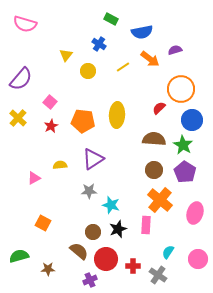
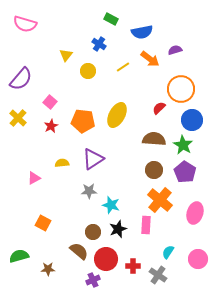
yellow ellipse at (117, 115): rotated 25 degrees clockwise
yellow semicircle at (60, 165): moved 2 px right, 2 px up
purple cross at (90, 280): moved 3 px right
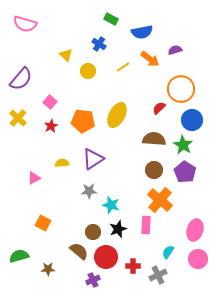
yellow triangle at (66, 55): rotated 24 degrees counterclockwise
pink ellipse at (195, 213): moved 17 px down
red circle at (106, 259): moved 2 px up
gray cross at (158, 275): rotated 30 degrees clockwise
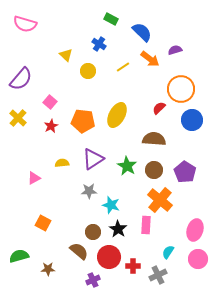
blue semicircle at (142, 32): rotated 125 degrees counterclockwise
green star at (183, 145): moved 56 px left, 21 px down
black star at (118, 229): rotated 18 degrees counterclockwise
red circle at (106, 257): moved 3 px right
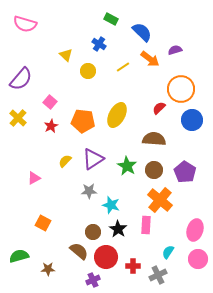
yellow semicircle at (62, 163): moved 3 px right, 2 px up; rotated 40 degrees counterclockwise
red circle at (109, 257): moved 3 px left
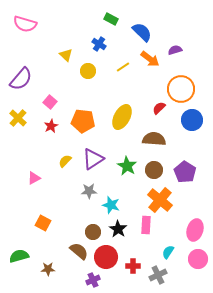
yellow ellipse at (117, 115): moved 5 px right, 2 px down
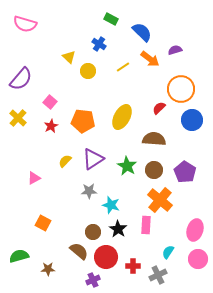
yellow triangle at (66, 55): moved 3 px right, 2 px down
